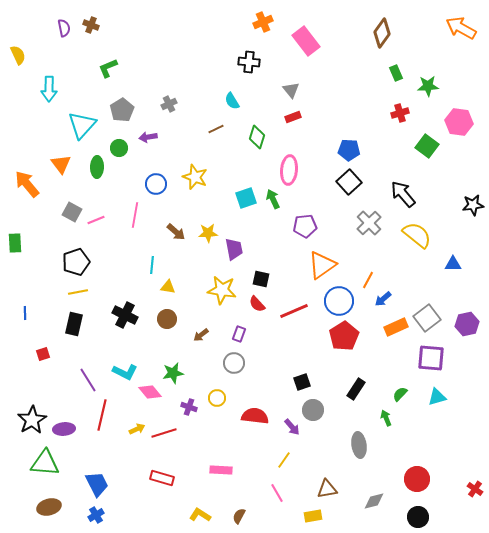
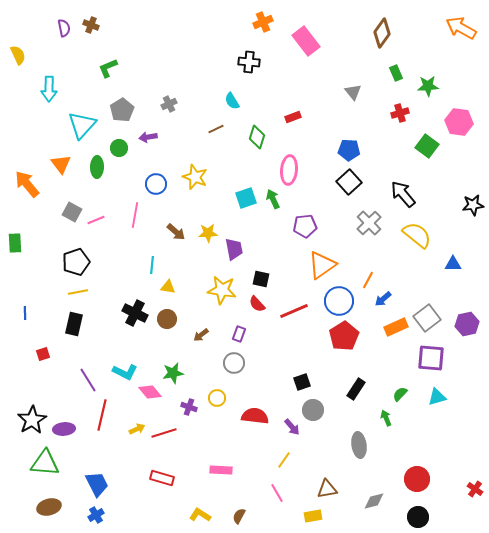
gray triangle at (291, 90): moved 62 px right, 2 px down
black cross at (125, 315): moved 10 px right, 2 px up
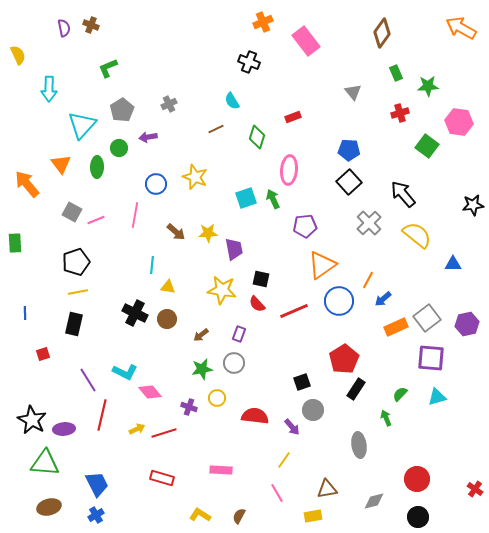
black cross at (249, 62): rotated 15 degrees clockwise
red pentagon at (344, 336): moved 23 px down
green star at (173, 373): moved 29 px right, 4 px up
black star at (32, 420): rotated 12 degrees counterclockwise
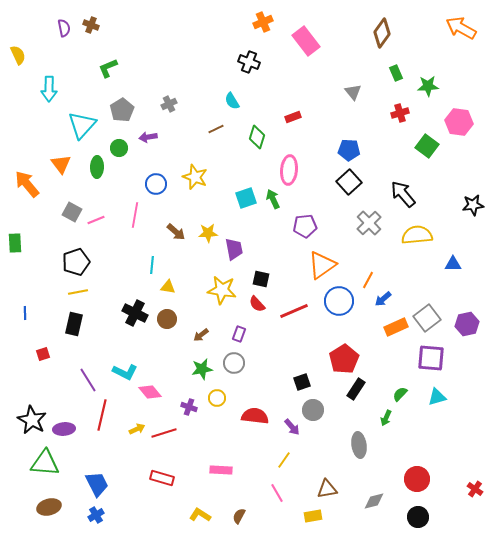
yellow semicircle at (417, 235): rotated 44 degrees counterclockwise
green arrow at (386, 418): rotated 133 degrees counterclockwise
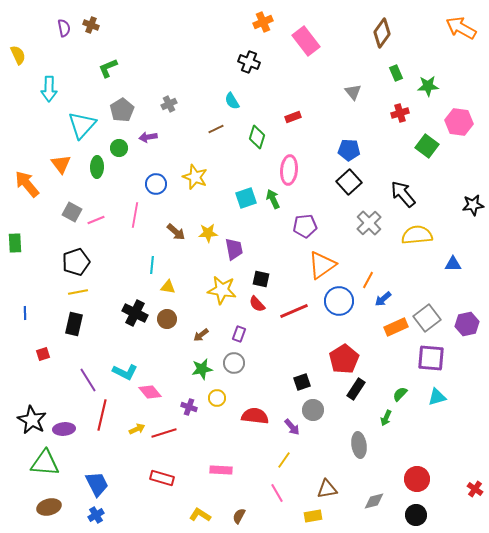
black circle at (418, 517): moved 2 px left, 2 px up
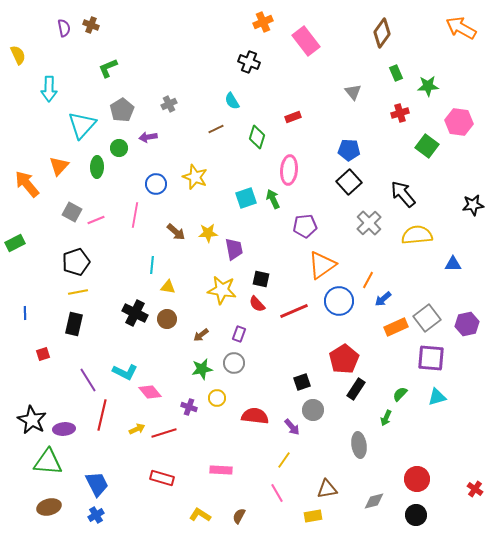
orange triangle at (61, 164): moved 2 px left, 2 px down; rotated 20 degrees clockwise
green rectangle at (15, 243): rotated 66 degrees clockwise
green triangle at (45, 463): moved 3 px right, 1 px up
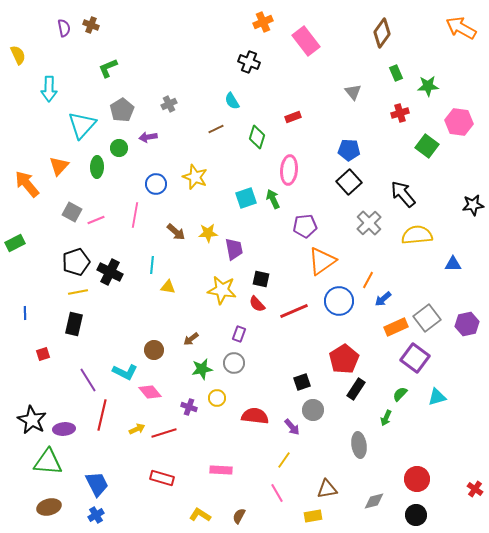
orange triangle at (322, 265): moved 4 px up
black cross at (135, 313): moved 25 px left, 41 px up
brown circle at (167, 319): moved 13 px left, 31 px down
brown arrow at (201, 335): moved 10 px left, 4 px down
purple square at (431, 358): moved 16 px left; rotated 32 degrees clockwise
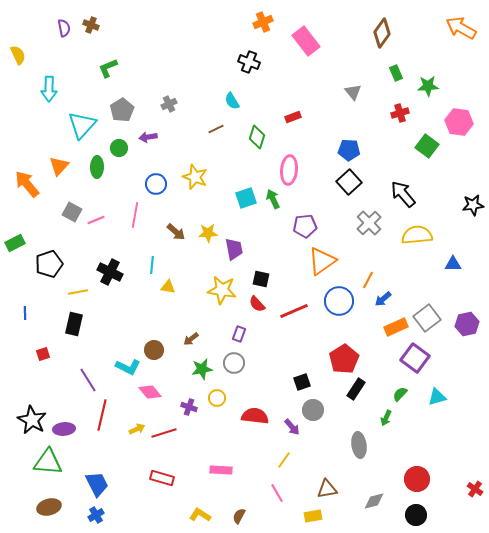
black pentagon at (76, 262): moved 27 px left, 2 px down
cyan L-shape at (125, 372): moved 3 px right, 5 px up
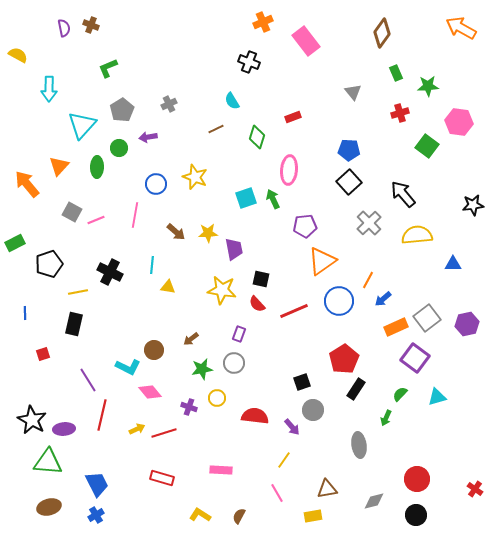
yellow semicircle at (18, 55): rotated 36 degrees counterclockwise
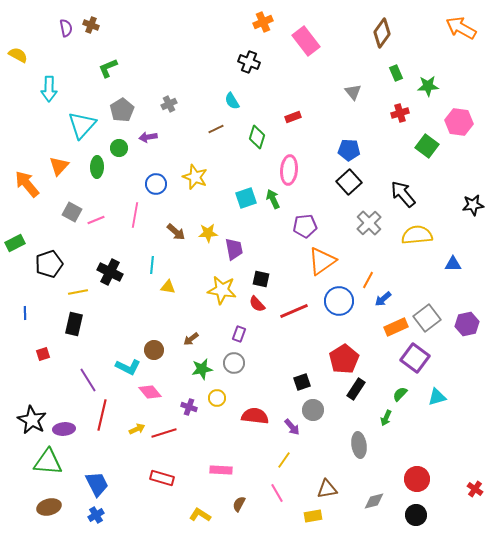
purple semicircle at (64, 28): moved 2 px right
brown semicircle at (239, 516): moved 12 px up
